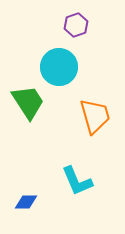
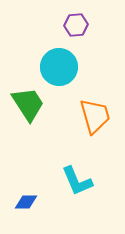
purple hexagon: rotated 15 degrees clockwise
green trapezoid: moved 2 px down
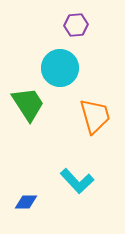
cyan circle: moved 1 px right, 1 px down
cyan L-shape: rotated 20 degrees counterclockwise
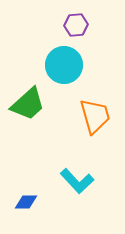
cyan circle: moved 4 px right, 3 px up
green trapezoid: rotated 81 degrees clockwise
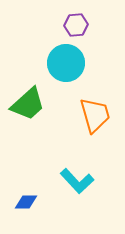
cyan circle: moved 2 px right, 2 px up
orange trapezoid: moved 1 px up
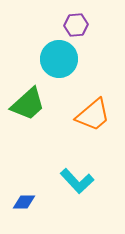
cyan circle: moved 7 px left, 4 px up
orange trapezoid: moved 2 px left; rotated 66 degrees clockwise
blue diamond: moved 2 px left
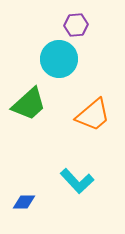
green trapezoid: moved 1 px right
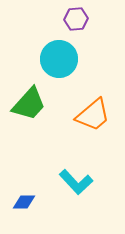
purple hexagon: moved 6 px up
green trapezoid: rotated 6 degrees counterclockwise
cyan L-shape: moved 1 px left, 1 px down
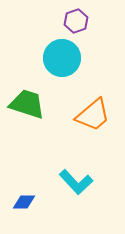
purple hexagon: moved 2 px down; rotated 15 degrees counterclockwise
cyan circle: moved 3 px right, 1 px up
green trapezoid: moved 2 px left; rotated 114 degrees counterclockwise
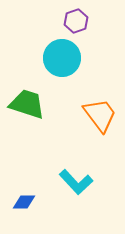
orange trapezoid: moved 7 px right; rotated 87 degrees counterclockwise
